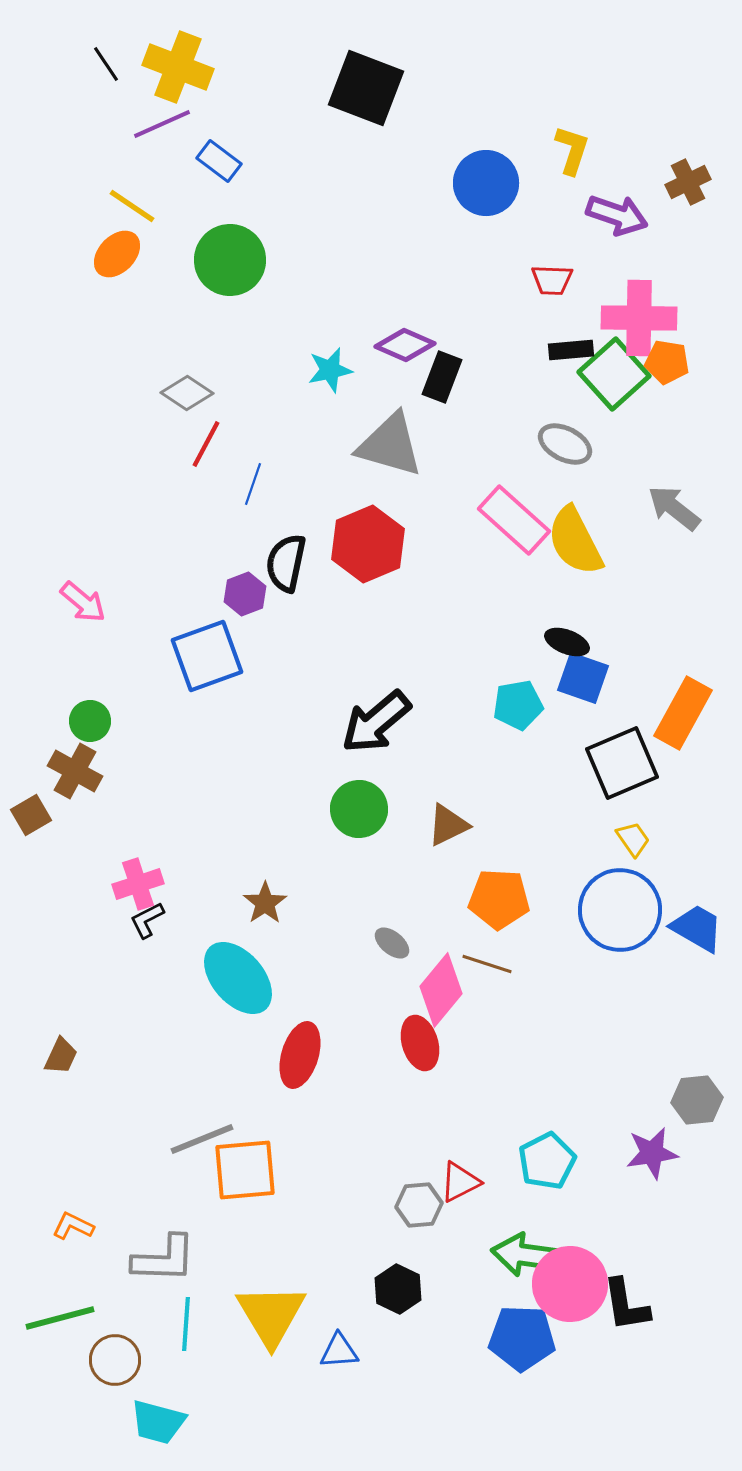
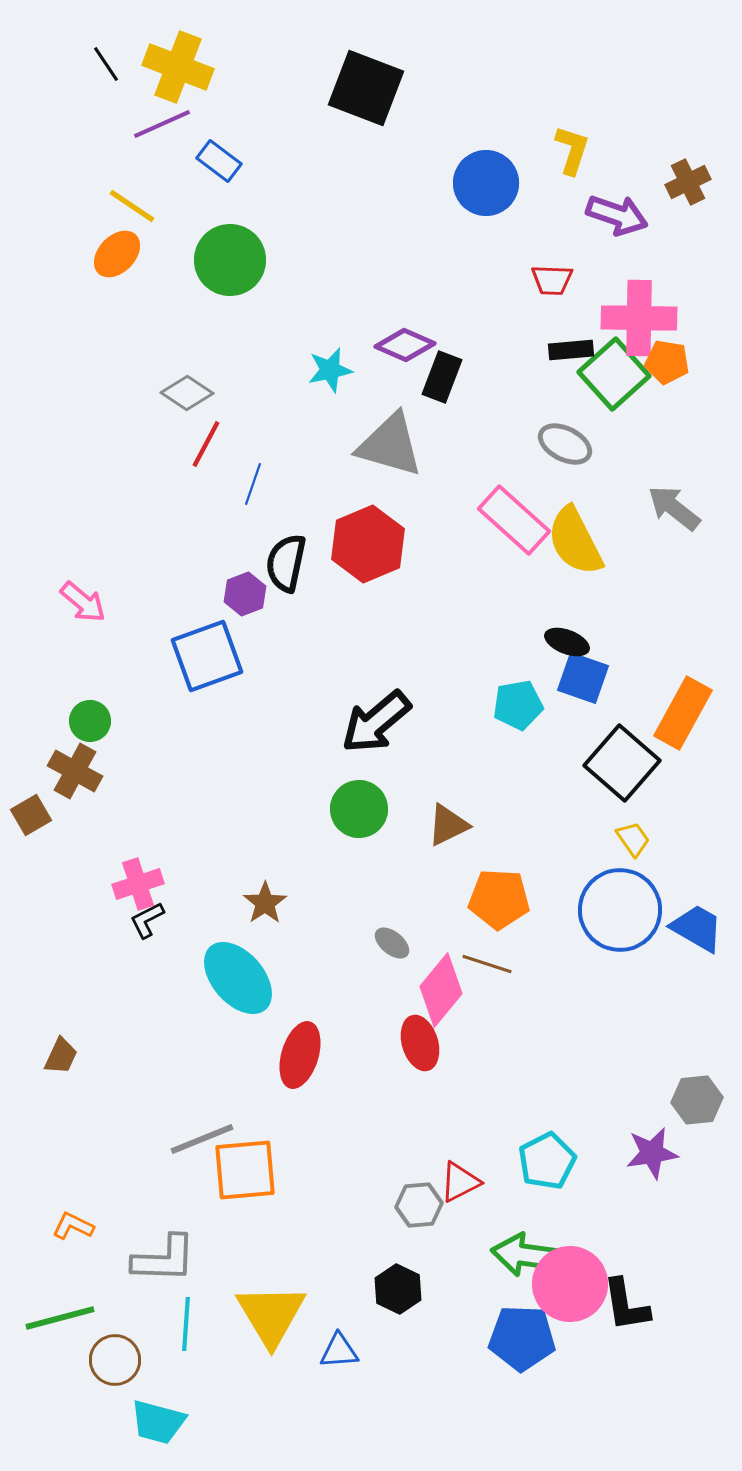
black square at (622, 763): rotated 26 degrees counterclockwise
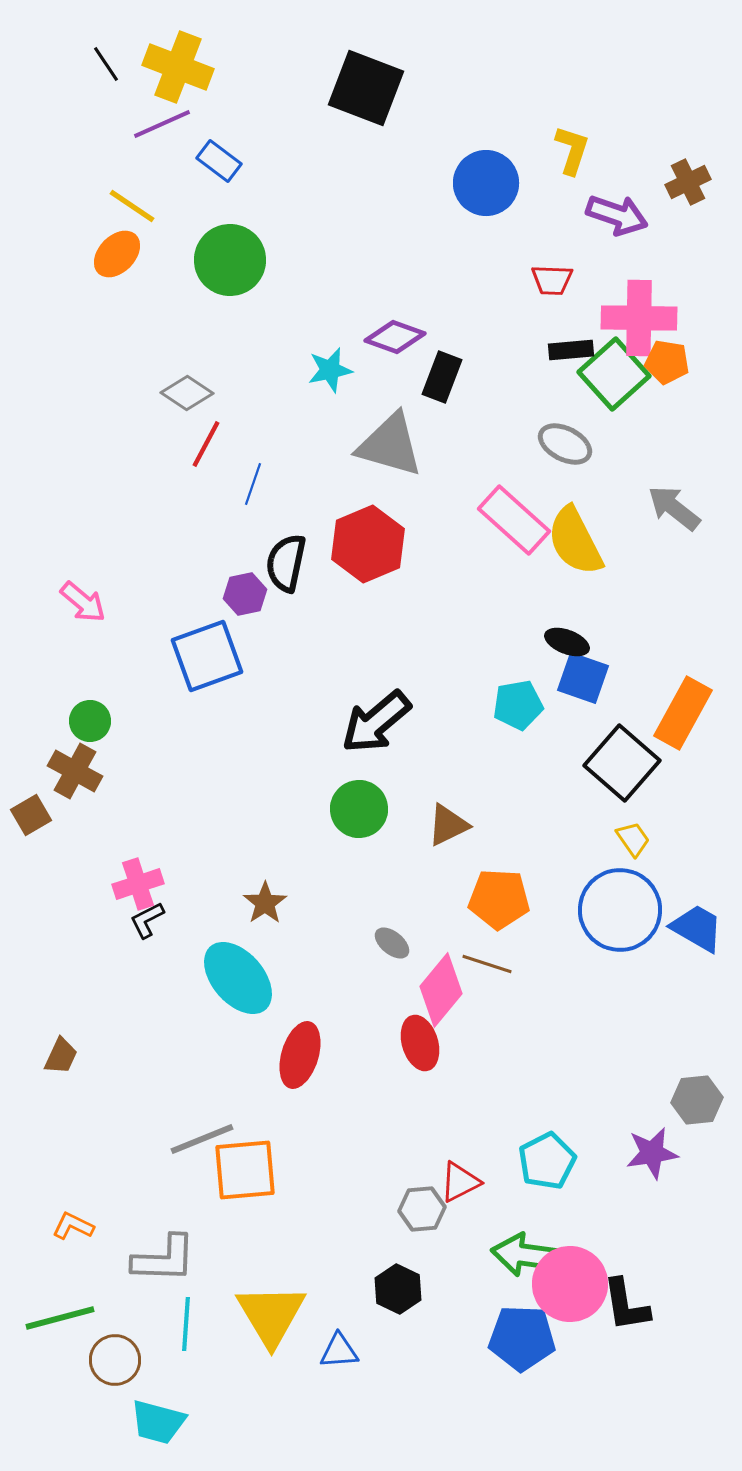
purple diamond at (405, 345): moved 10 px left, 8 px up; rotated 4 degrees counterclockwise
purple hexagon at (245, 594): rotated 9 degrees clockwise
gray hexagon at (419, 1205): moved 3 px right, 4 px down
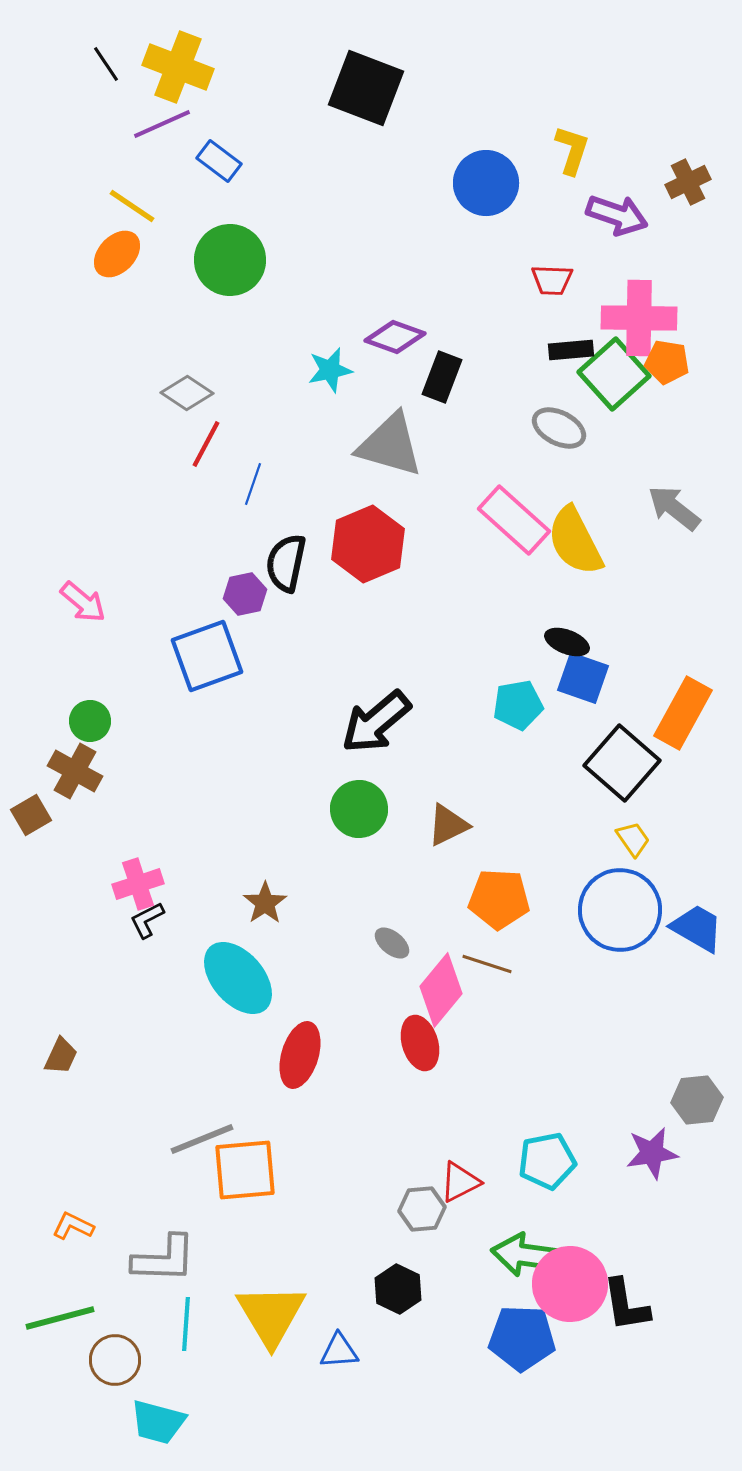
gray ellipse at (565, 444): moved 6 px left, 16 px up
cyan pentagon at (547, 1161): rotated 16 degrees clockwise
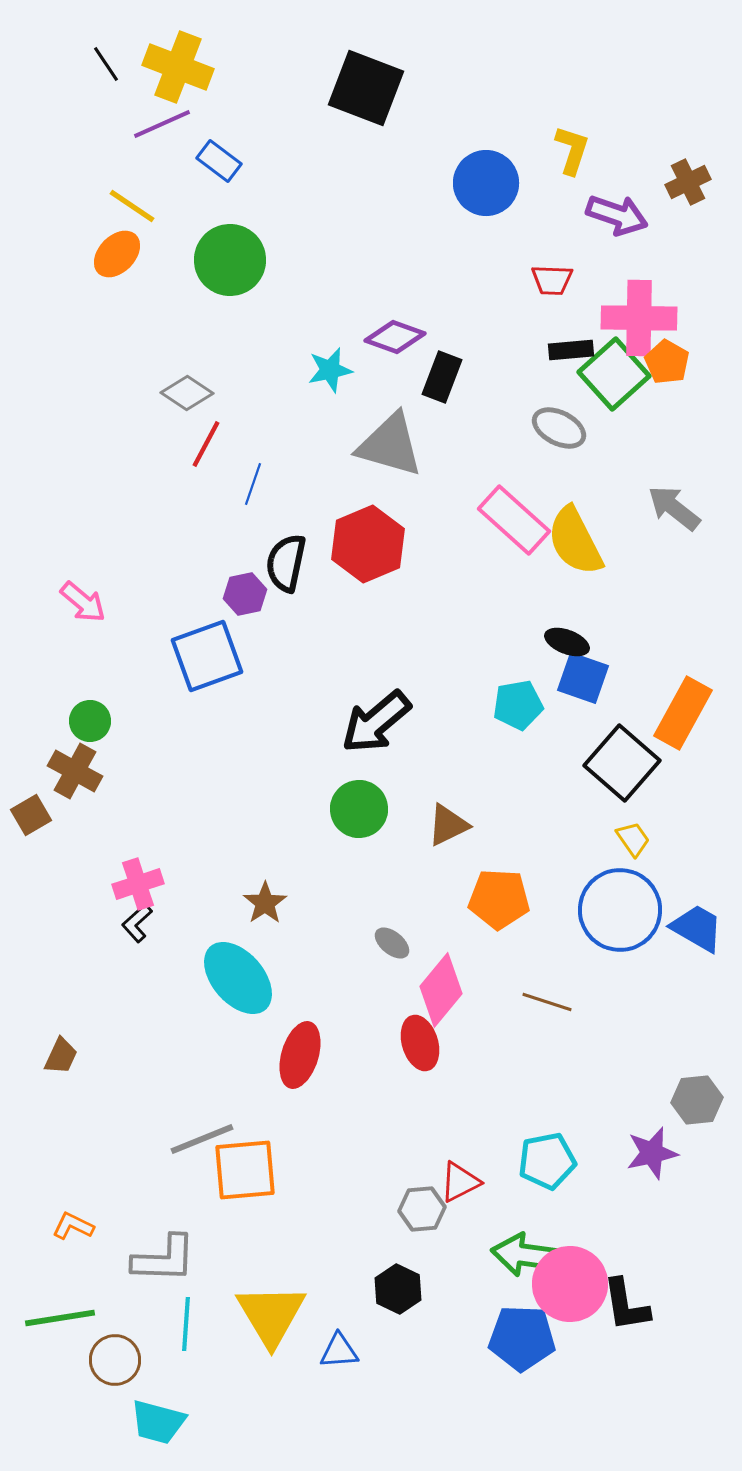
orange pentagon at (667, 362): rotated 21 degrees clockwise
black L-shape at (147, 920): moved 10 px left, 3 px down; rotated 15 degrees counterclockwise
brown line at (487, 964): moved 60 px right, 38 px down
purple star at (652, 1153): rotated 4 degrees counterclockwise
green line at (60, 1318): rotated 6 degrees clockwise
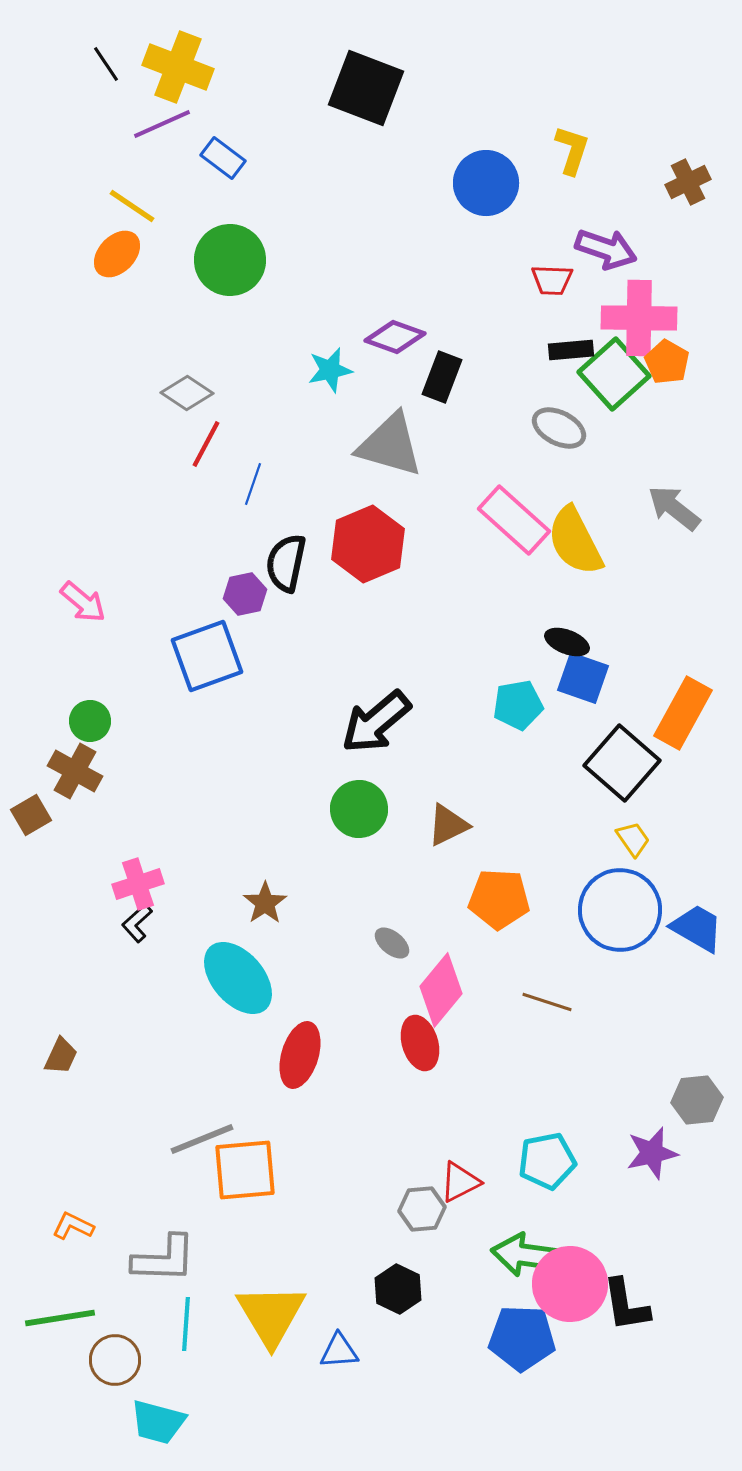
blue rectangle at (219, 161): moved 4 px right, 3 px up
purple arrow at (617, 215): moved 11 px left, 34 px down
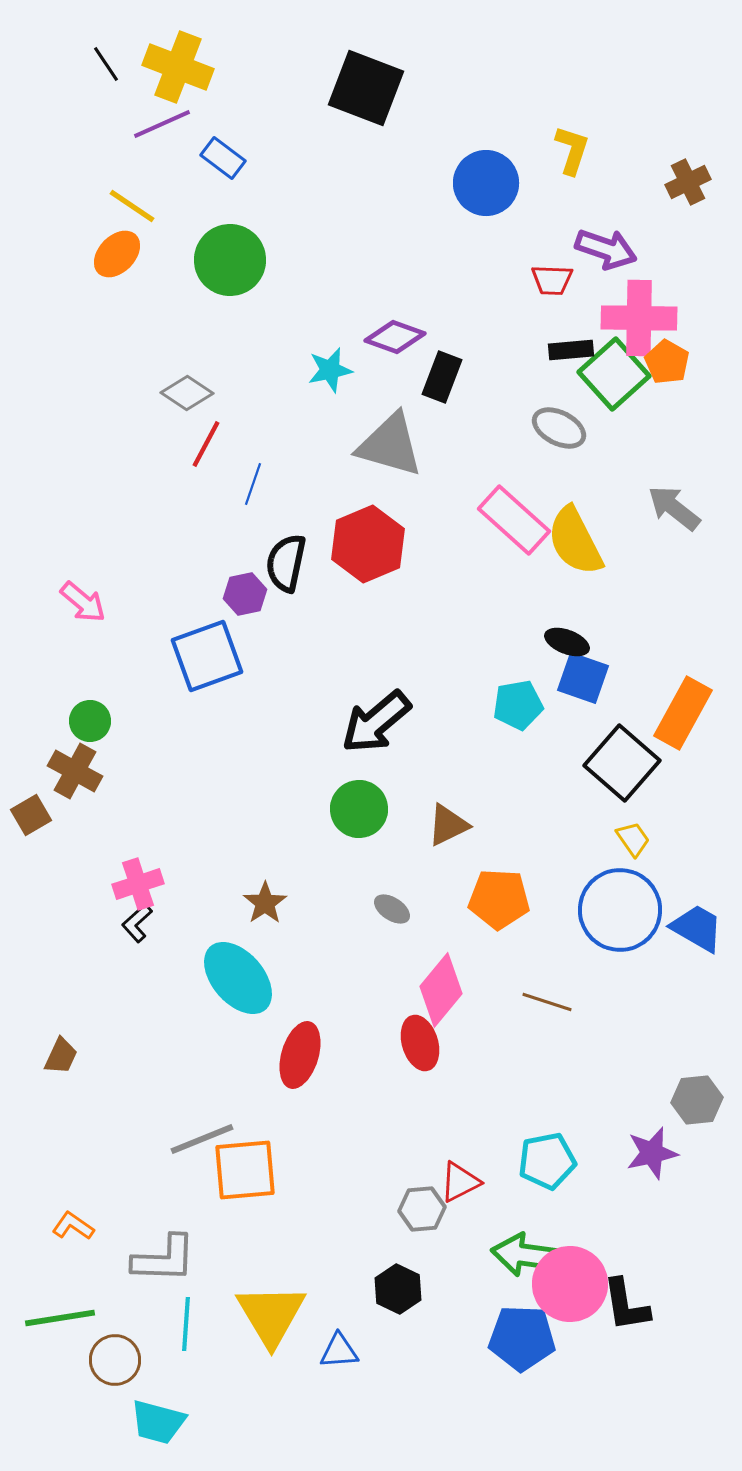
gray ellipse at (392, 943): moved 34 px up; rotated 6 degrees counterclockwise
orange L-shape at (73, 1226): rotated 9 degrees clockwise
